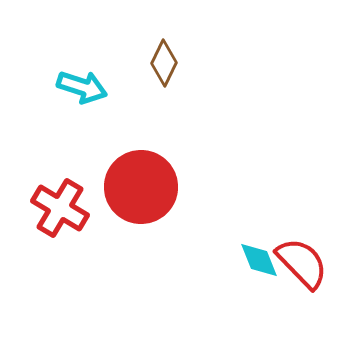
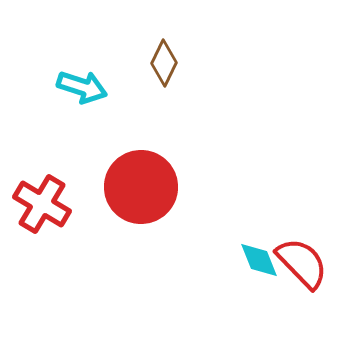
red cross: moved 18 px left, 4 px up
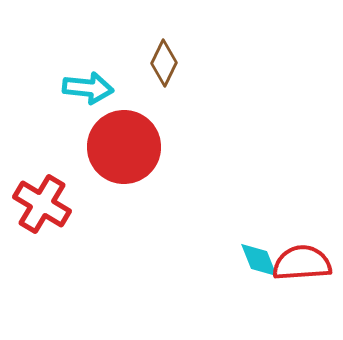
cyan arrow: moved 6 px right, 1 px down; rotated 12 degrees counterclockwise
red circle: moved 17 px left, 40 px up
red semicircle: rotated 50 degrees counterclockwise
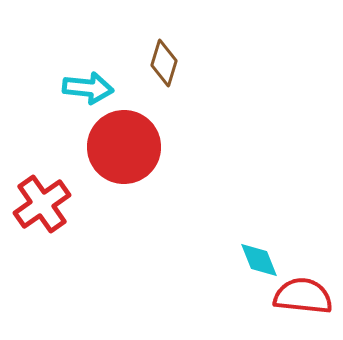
brown diamond: rotated 9 degrees counterclockwise
red cross: rotated 24 degrees clockwise
red semicircle: moved 1 px right, 33 px down; rotated 10 degrees clockwise
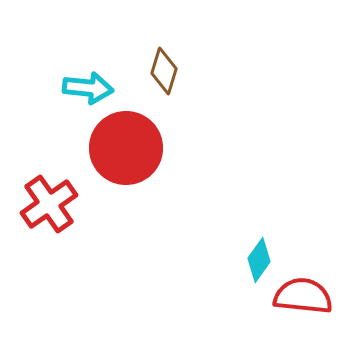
brown diamond: moved 8 px down
red circle: moved 2 px right, 1 px down
red cross: moved 7 px right
cyan diamond: rotated 57 degrees clockwise
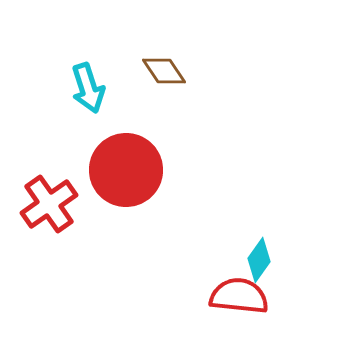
brown diamond: rotated 51 degrees counterclockwise
cyan arrow: rotated 66 degrees clockwise
red circle: moved 22 px down
red semicircle: moved 64 px left
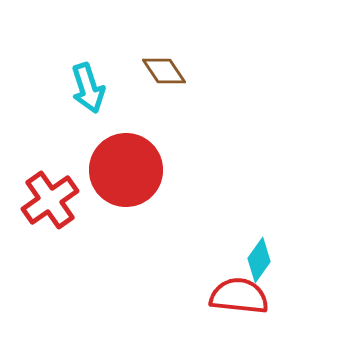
red cross: moved 1 px right, 4 px up
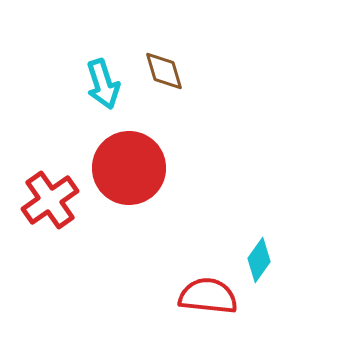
brown diamond: rotated 18 degrees clockwise
cyan arrow: moved 15 px right, 4 px up
red circle: moved 3 px right, 2 px up
red semicircle: moved 31 px left
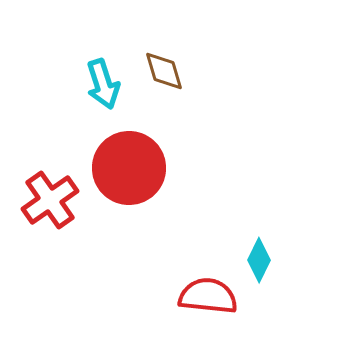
cyan diamond: rotated 9 degrees counterclockwise
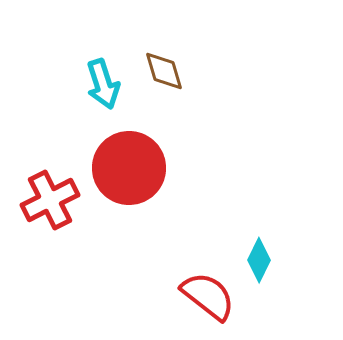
red cross: rotated 8 degrees clockwise
red semicircle: rotated 32 degrees clockwise
